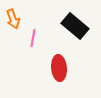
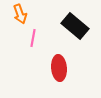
orange arrow: moved 7 px right, 5 px up
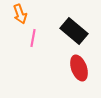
black rectangle: moved 1 px left, 5 px down
red ellipse: moved 20 px right; rotated 15 degrees counterclockwise
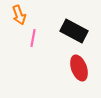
orange arrow: moved 1 px left, 1 px down
black rectangle: rotated 12 degrees counterclockwise
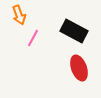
pink line: rotated 18 degrees clockwise
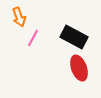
orange arrow: moved 2 px down
black rectangle: moved 6 px down
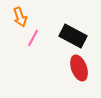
orange arrow: moved 1 px right
black rectangle: moved 1 px left, 1 px up
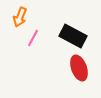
orange arrow: rotated 42 degrees clockwise
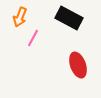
black rectangle: moved 4 px left, 18 px up
red ellipse: moved 1 px left, 3 px up
